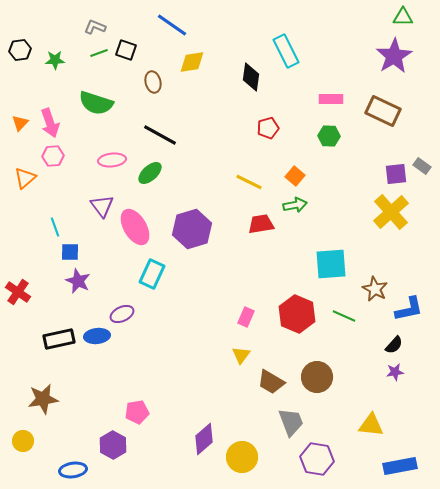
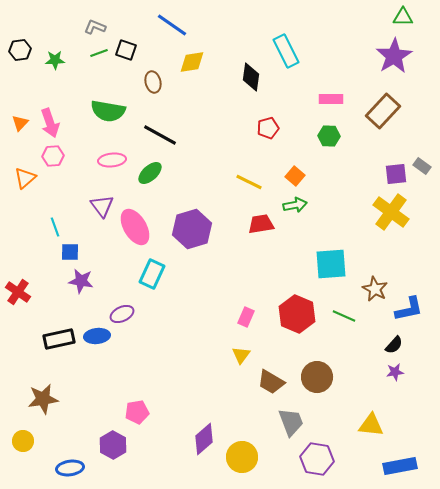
green semicircle at (96, 103): moved 12 px right, 8 px down; rotated 8 degrees counterclockwise
brown rectangle at (383, 111): rotated 72 degrees counterclockwise
yellow cross at (391, 212): rotated 12 degrees counterclockwise
purple star at (78, 281): moved 3 px right; rotated 15 degrees counterclockwise
blue ellipse at (73, 470): moved 3 px left, 2 px up
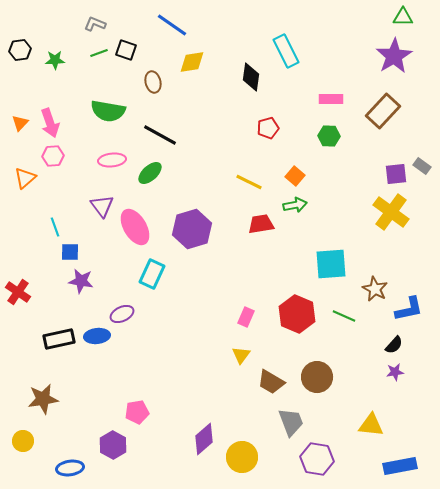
gray L-shape at (95, 27): moved 3 px up
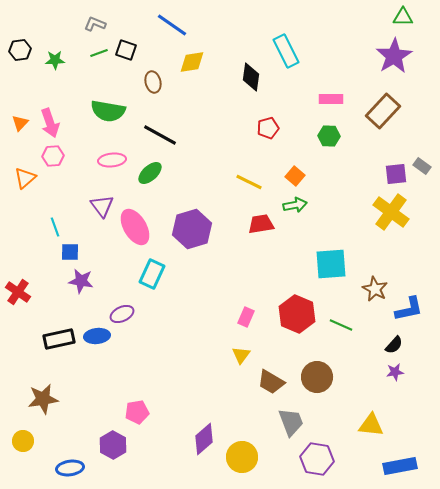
green line at (344, 316): moved 3 px left, 9 px down
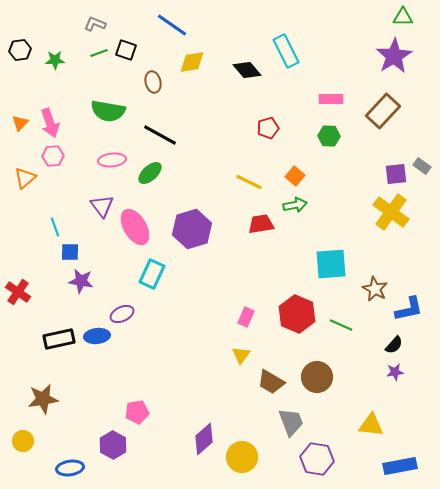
black diamond at (251, 77): moved 4 px left, 7 px up; rotated 48 degrees counterclockwise
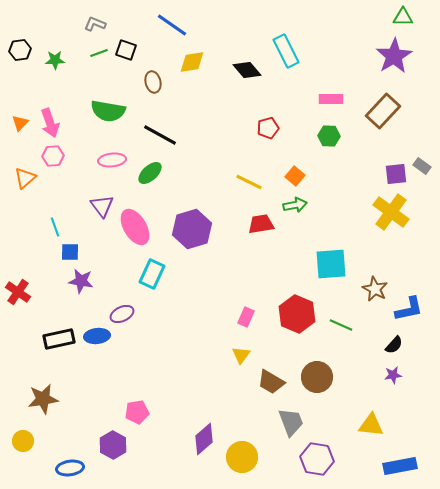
purple star at (395, 372): moved 2 px left, 3 px down
